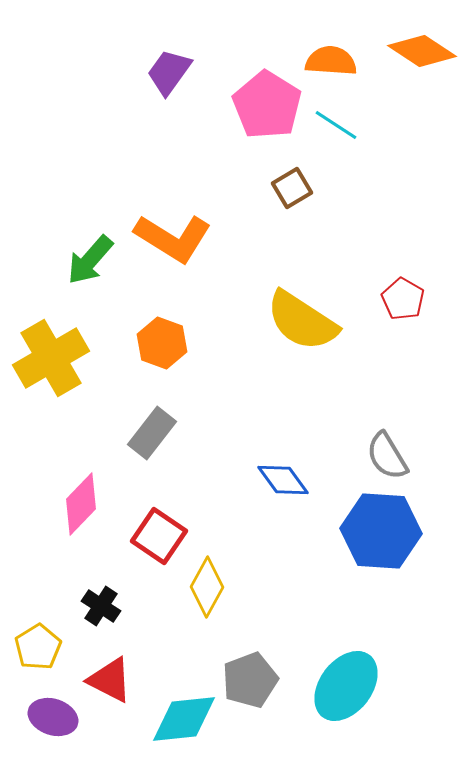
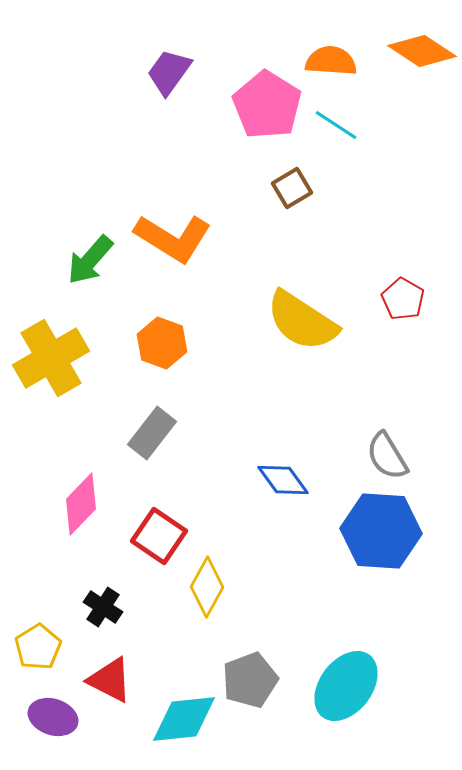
black cross: moved 2 px right, 1 px down
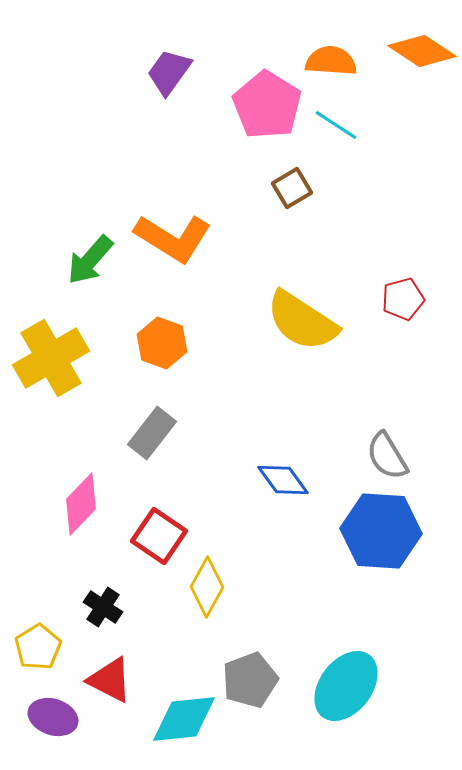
red pentagon: rotated 27 degrees clockwise
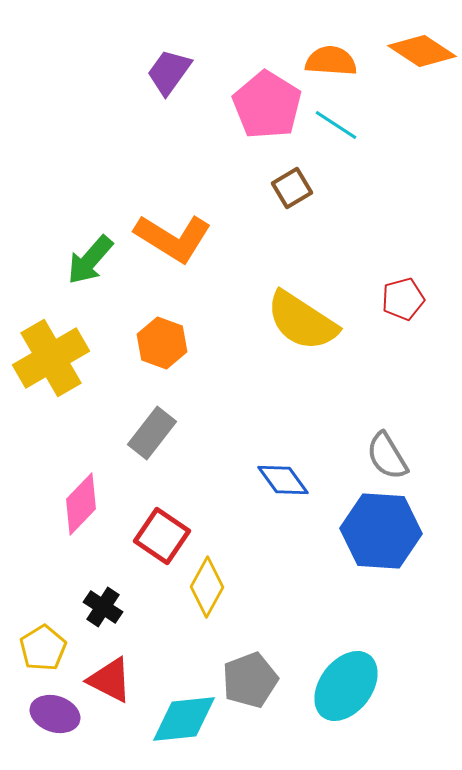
red square: moved 3 px right
yellow pentagon: moved 5 px right, 1 px down
purple ellipse: moved 2 px right, 3 px up
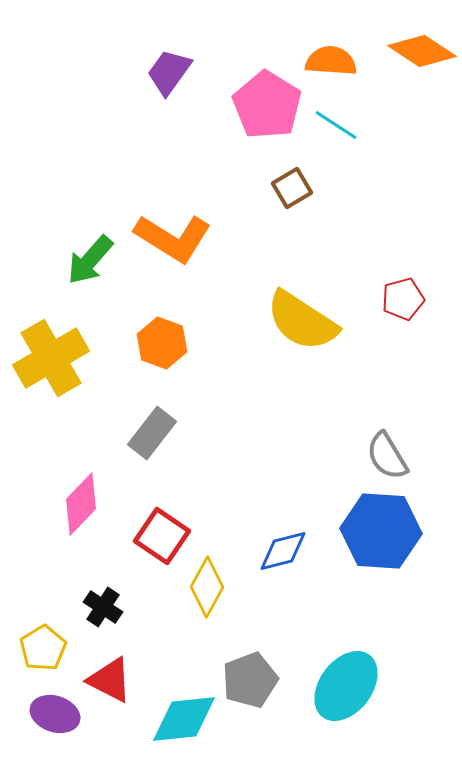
blue diamond: moved 71 px down; rotated 68 degrees counterclockwise
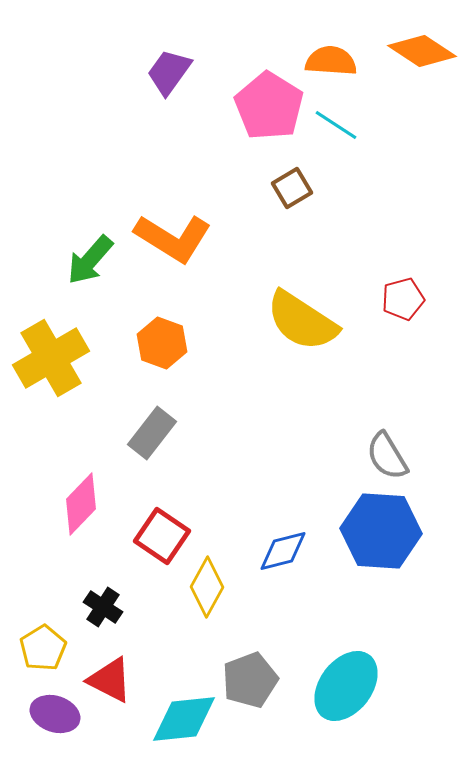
pink pentagon: moved 2 px right, 1 px down
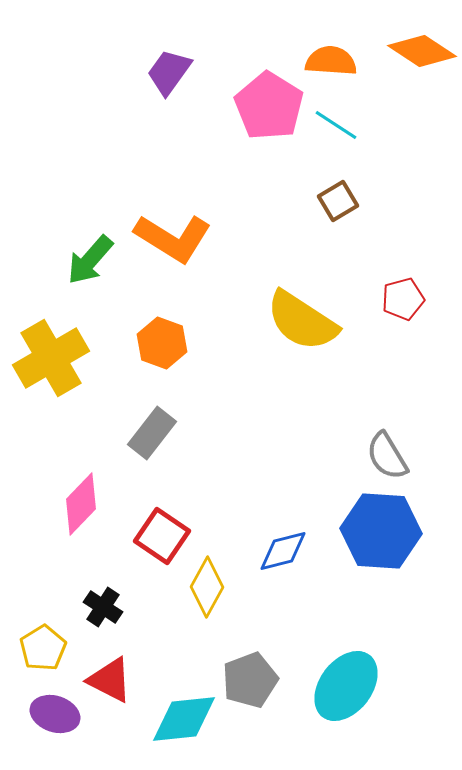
brown square: moved 46 px right, 13 px down
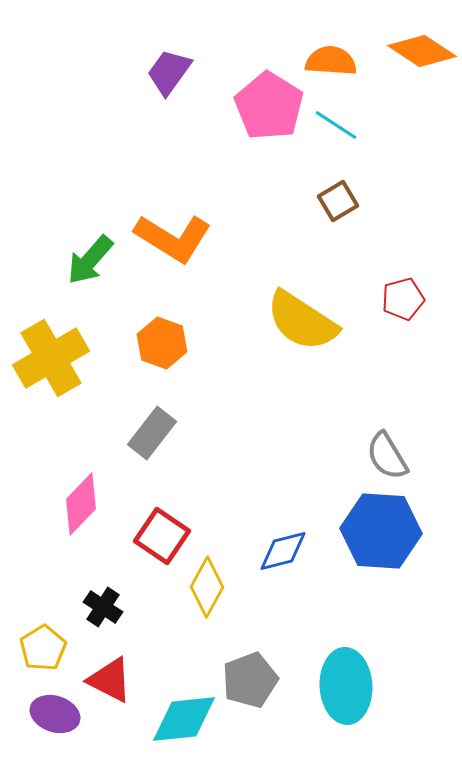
cyan ellipse: rotated 40 degrees counterclockwise
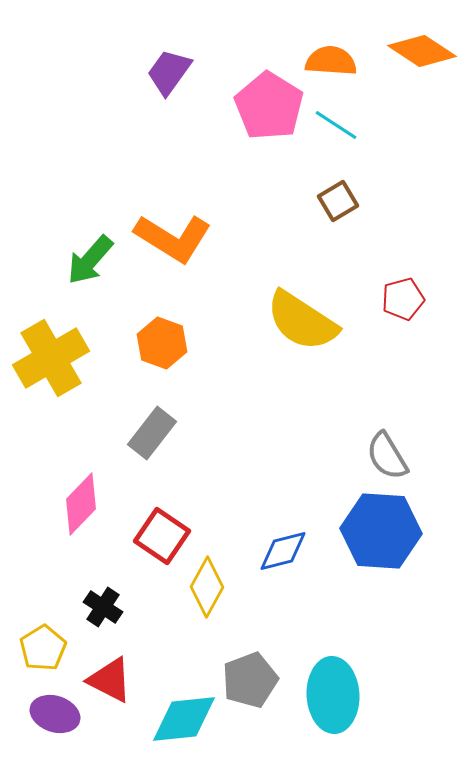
cyan ellipse: moved 13 px left, 9 px down
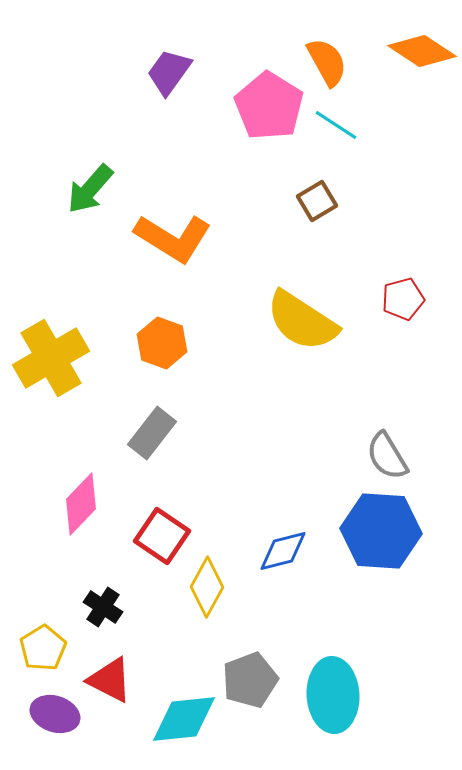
orange semicircle: moved 4 px left, 1 px down; rotated 57 degrees clockwise
brown square: moved 21 px left
green arrow: moved 71 px up
